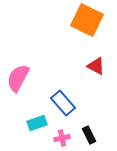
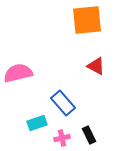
orange square: rotated 32 degrees counterclockwise
pink semicircle: moved 5 px up; rotated 48 degrees clockwise
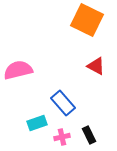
orange square: rotated 32 degrees clockwise
pink semicircle: moved 3 px up
pink cross: moved 1 px up
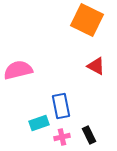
blue rectangle: moved 2 px left, 3 px down; rotated 30 degrees clockwise
cyan rectangle: moved 2 px right
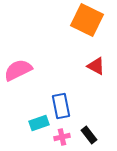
pink semicircle: rotated 12 degrees counterclockwise
black rectangle: rotated 12 degrees counterclockwise
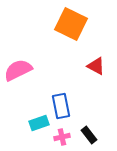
orange square: moved 16 px left, 4 px down
